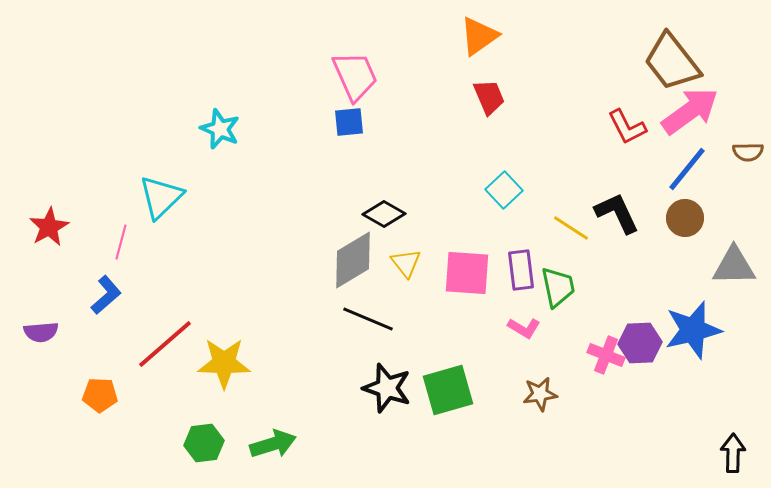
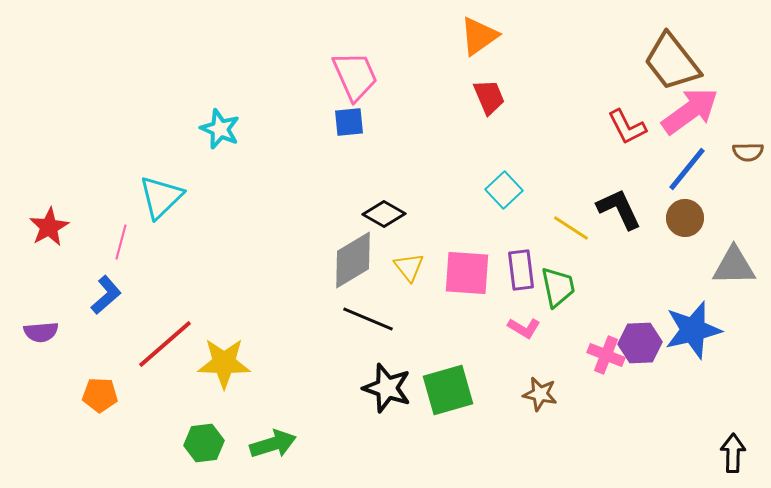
black L-shape: moved 2 px right, 4 px up
yellow triangle: moved 3 px right, 4 px down
brown star: rotated 20 degrees clockwise
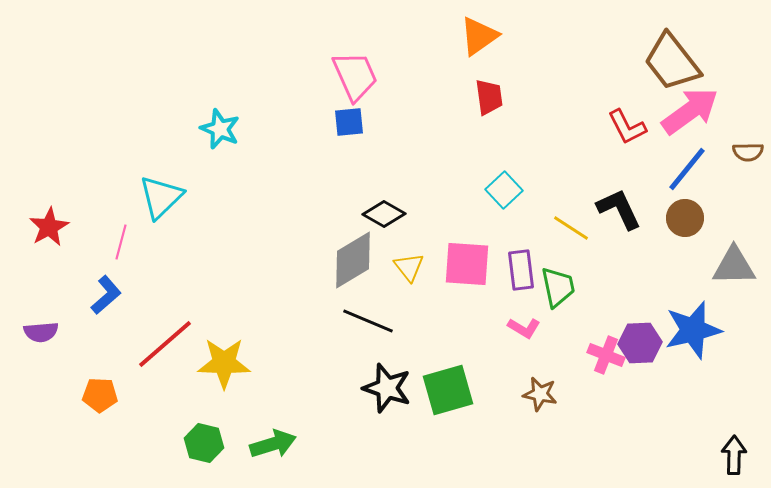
red trapezoid: rotated 15 degrees clockwise
pink square: moved 9 px up
black line: moved 2 px down
green hexagon: rotated 21 degrees clockwise
black arrow: moved 1 px right, 2 px down
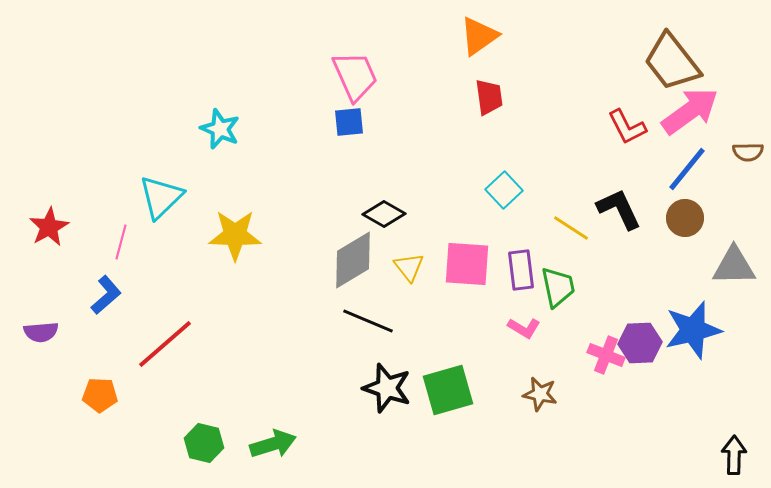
yellow star: moved 11 px right, 128 px up
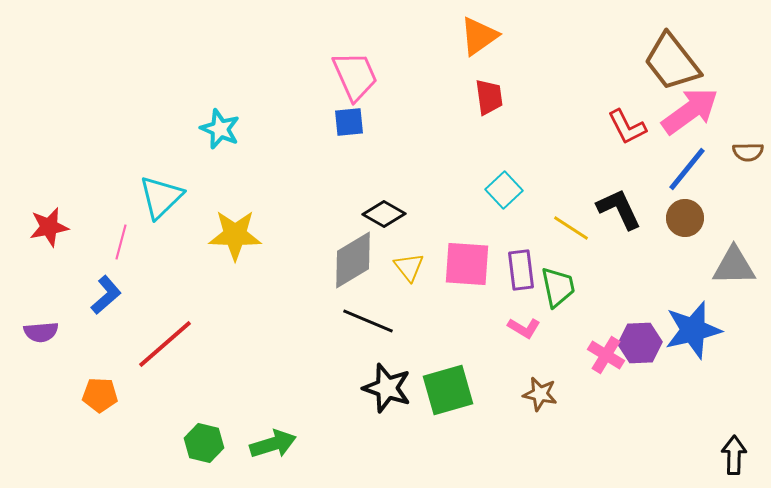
red star: rotated 18 degrees clockwise
pink cross: rotated 9 degrees clockwise
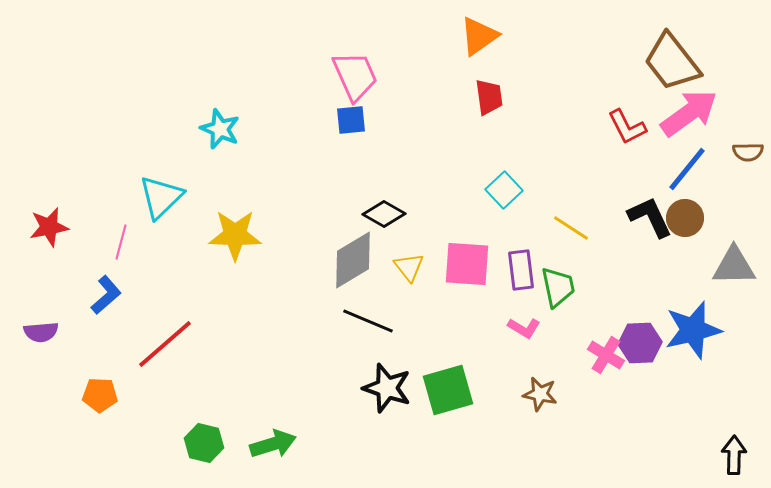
pink arrow: moved 1 px left, 2 px down
blue square: moved 2 px right, 2 px up
black L-shape: moved 31 px right, 8 px down
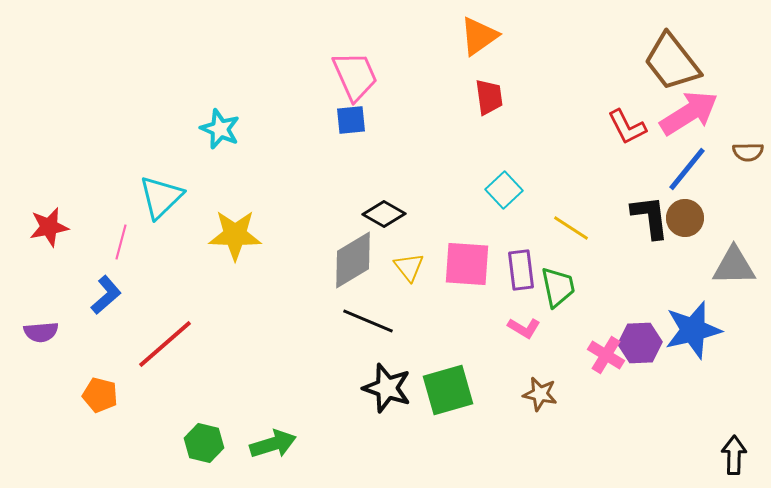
pink arrow: rotated 4 degrees clockwise
black L-shape: rotated 18 degrees clockwise
orange pentagon: rotated 12 degrees clockwise
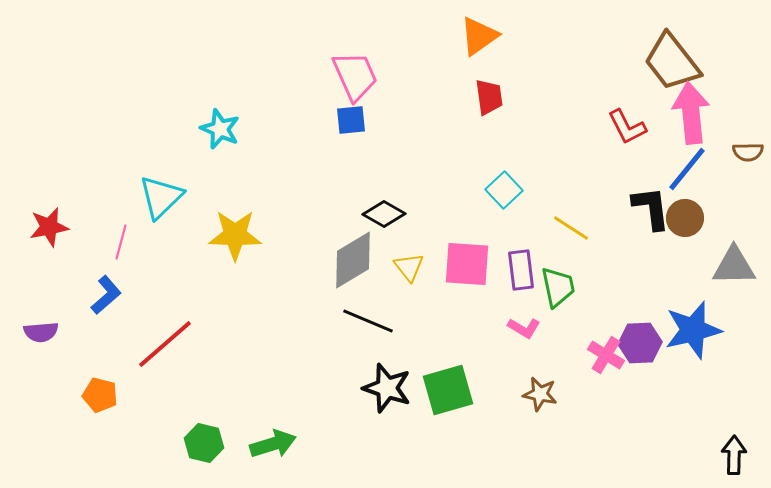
pink arrow: moved 2 px right; rotated 64 degrees counterclockwise
black L-shape: moved 1 px right, 9 px up
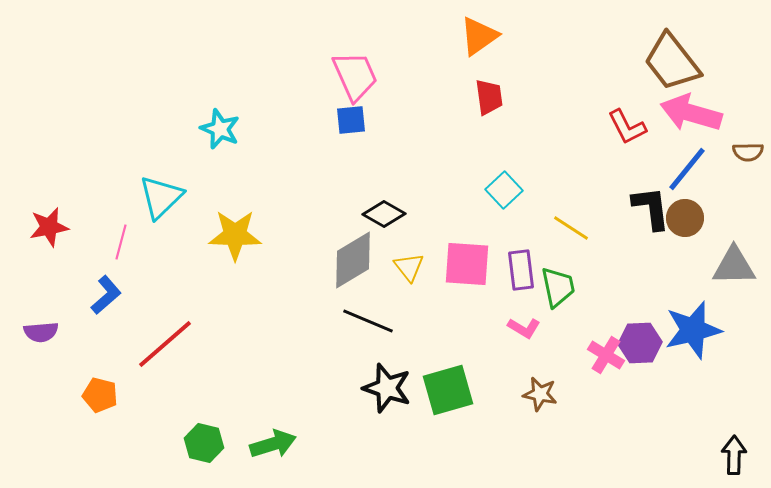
pink arrow: rotated 68 degrees counterclockwise
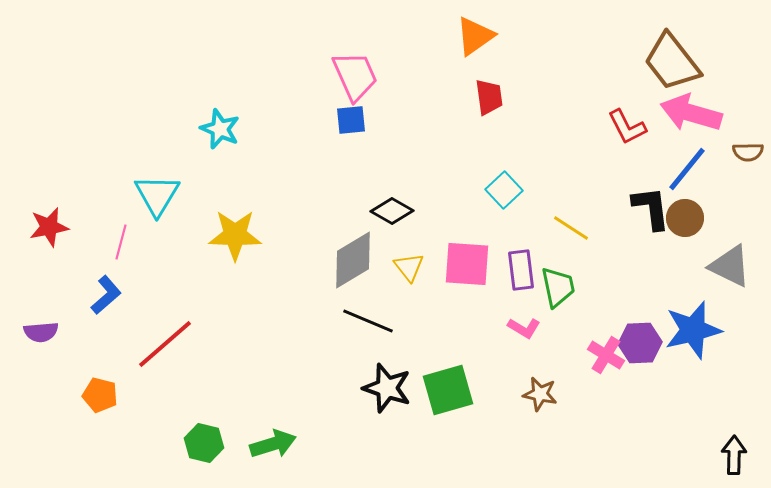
orange triangle: moved 4 px left
cyan triangle: moved 4 px left, 2 px up; rotated 15 degrees counterclockwise
black diamond: moved 8 px right, 3 px up
gray triangle: moved 4 px left; rotated 27 degrees clockwise
